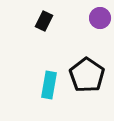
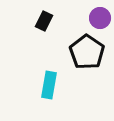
black pentagon: moved 23 px up
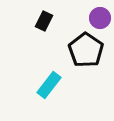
black pentagon: moved 1 px left, 2 px up
cyan rectangle: rotated 28 degrees clockwise
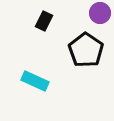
purple circle: moved 5 px up
cyan rectangle: moved 14 px left, 4 px up; rotated 76 degrees clockwise
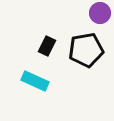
black rectangle: moved 3 px right, 25 px down
black pentagon: rotated 28 degrees clockwise
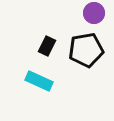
purple circle: moved 6 px left
cyan rectangle: moved 4 px right
